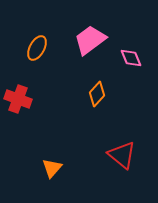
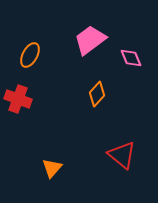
orange ellipse: moved 7 px left, 7 px down
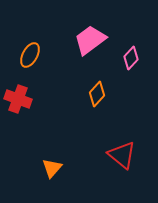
pink diamond: rotated 65 degrees clockwise
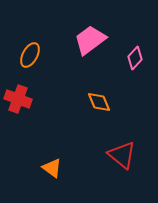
pink diamond: moved 4 px right
orange diamond: moved 2 px right, 8 px down; rotated 65 degrees counterclockwise
orange triangle: rotated 35 degrees counterclockwise
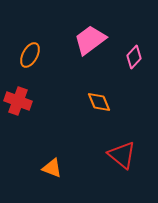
pink diamond: moved 1 px left, 1 px up
red cross: moved 2 px down
orange triangle: rotated 15 degrees counterclockwise
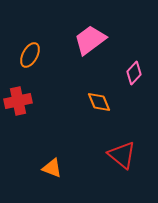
pink diamond: moved 16 px down
red cross: rotated 32 degrees counterclockwise
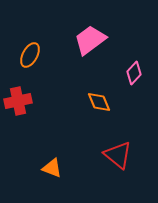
red triangle: moved 4 px left
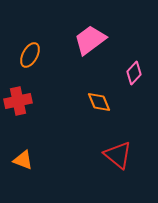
orange triangle: moved 29 px left, 8 px up
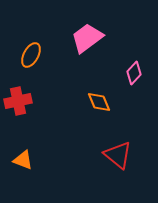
pink trapezoid: moved 3 px left, 2 px up
orange ellipse: moved 1 px right
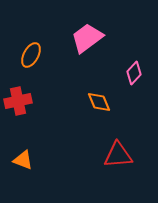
red triangle: rotated 44 degrees counterclockwise
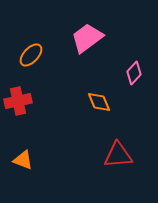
orange ellipse: rotated 15 degrees clockwise
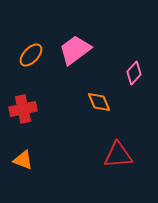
pink trapezoid: moved 12 px left, 12 px down
red cross: moved 5 px right, 8 px down
